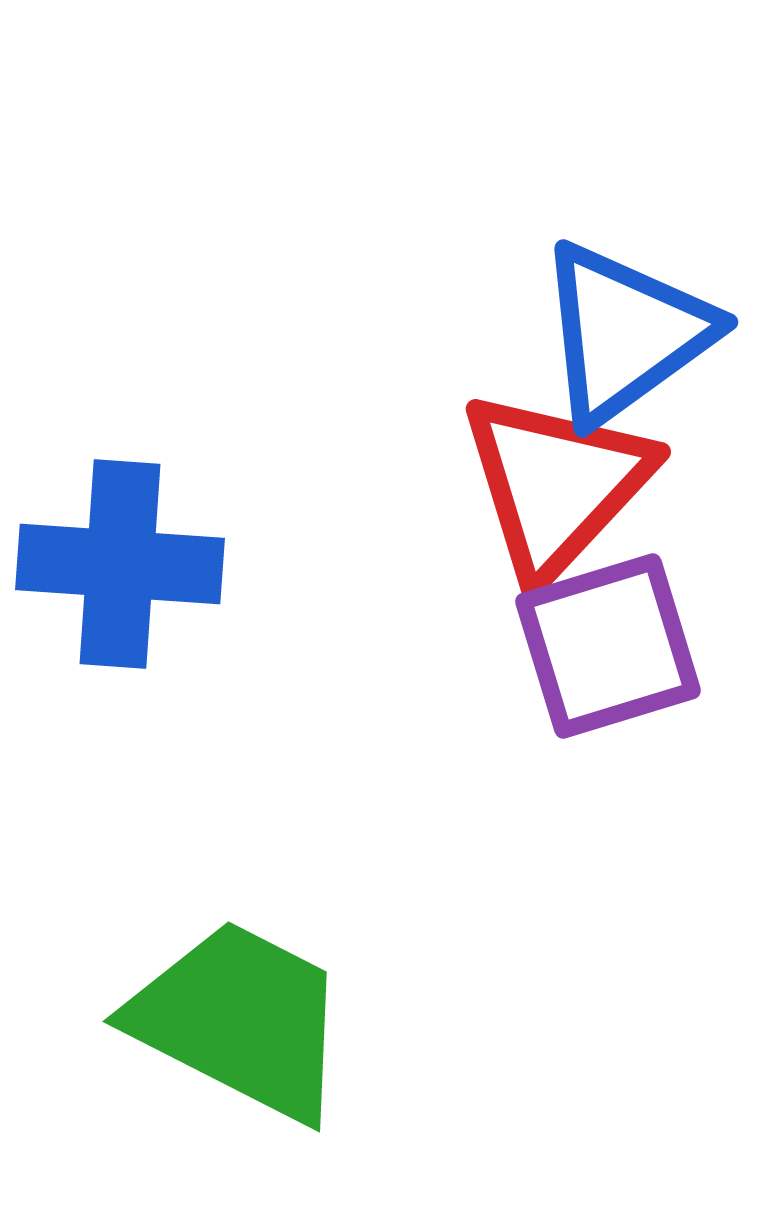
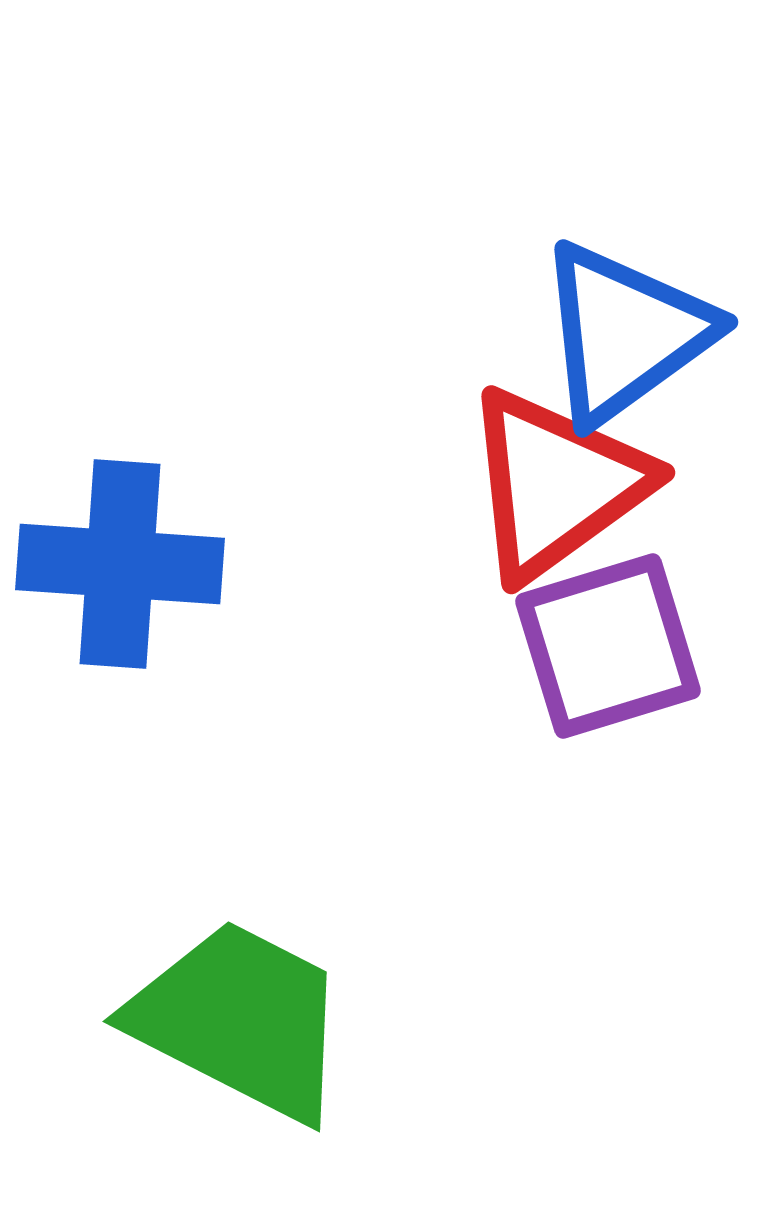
red triangle: rotated 11 degrees clockwise
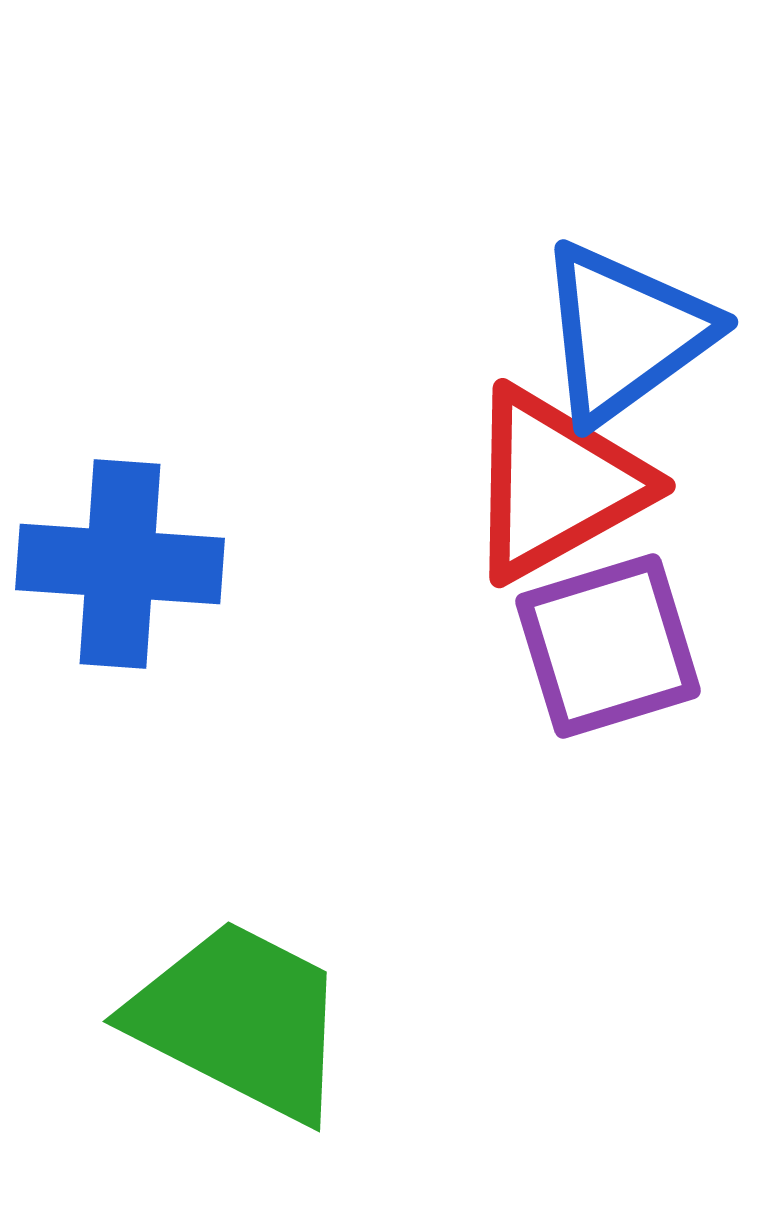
red triangle: rotated 7 degrees clockwise
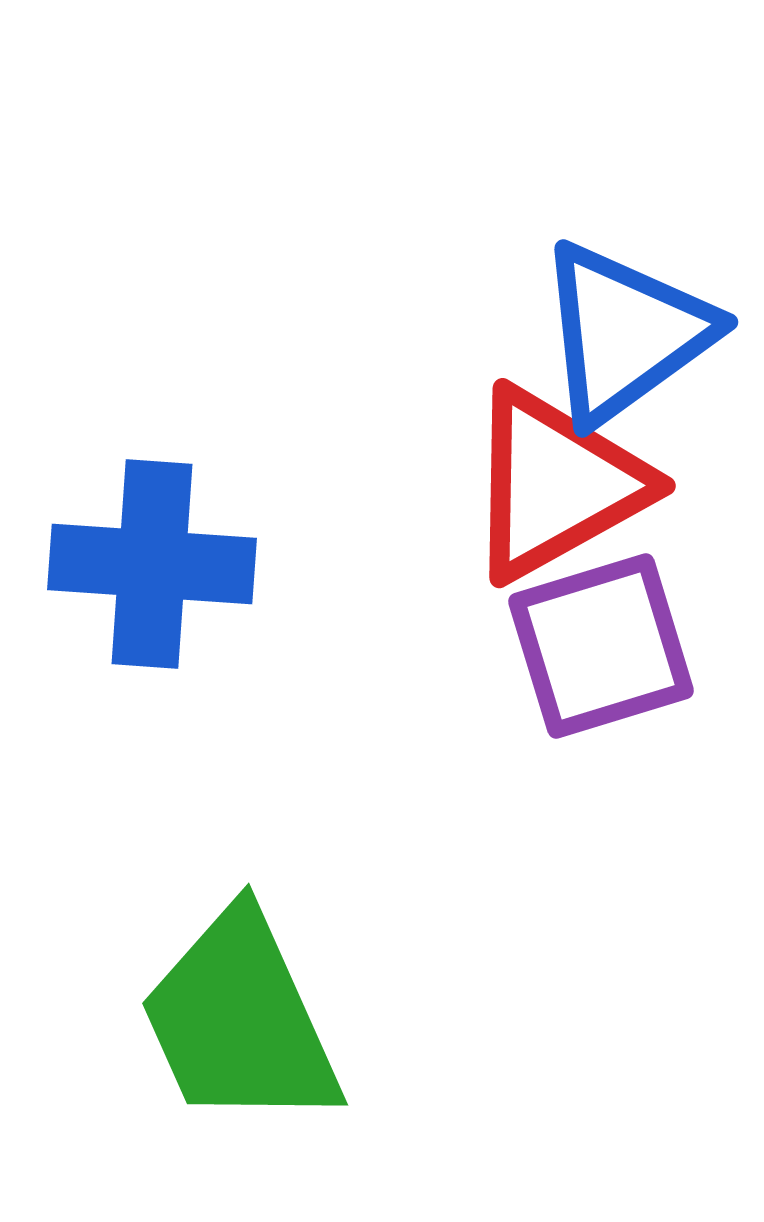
blue cross: moved 32 px right
purple square: moved 7 px left
green trapezoid: rotated 141 degrees counterclockwise
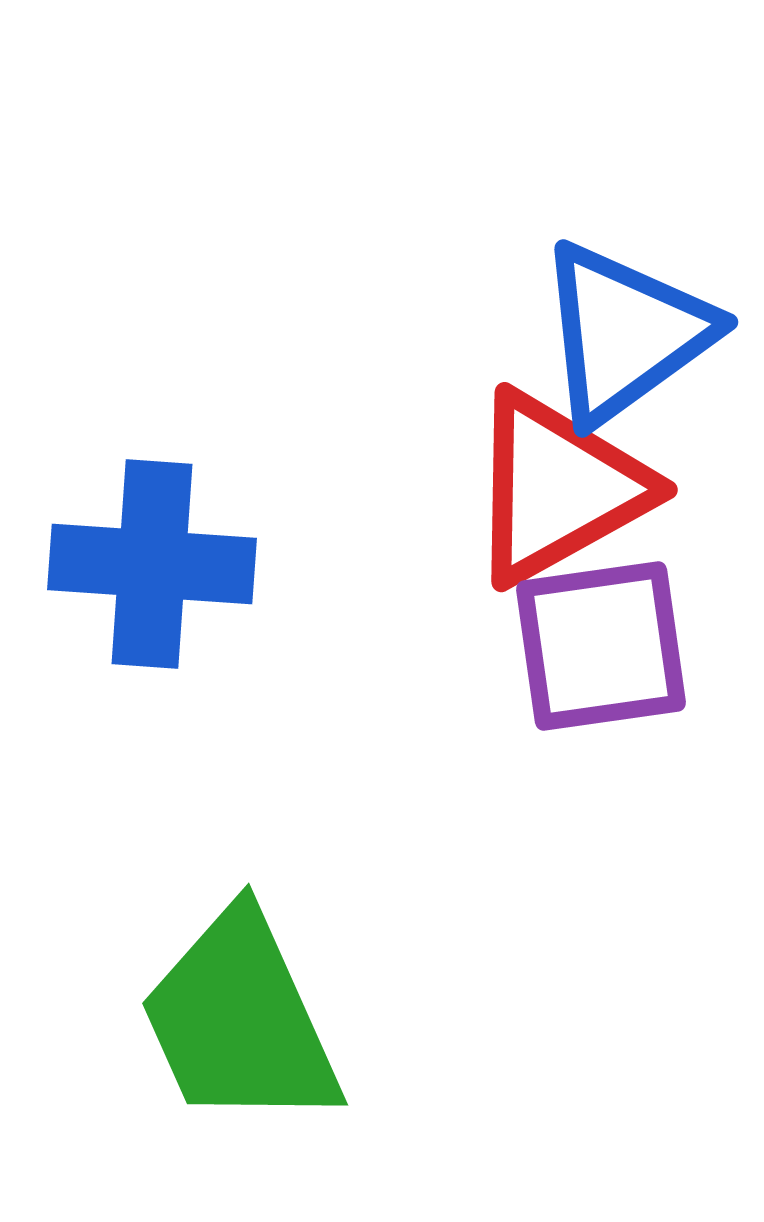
red triangle: moved 2 px right, 4 px down
purple square: rotated 9 degrees clockwise
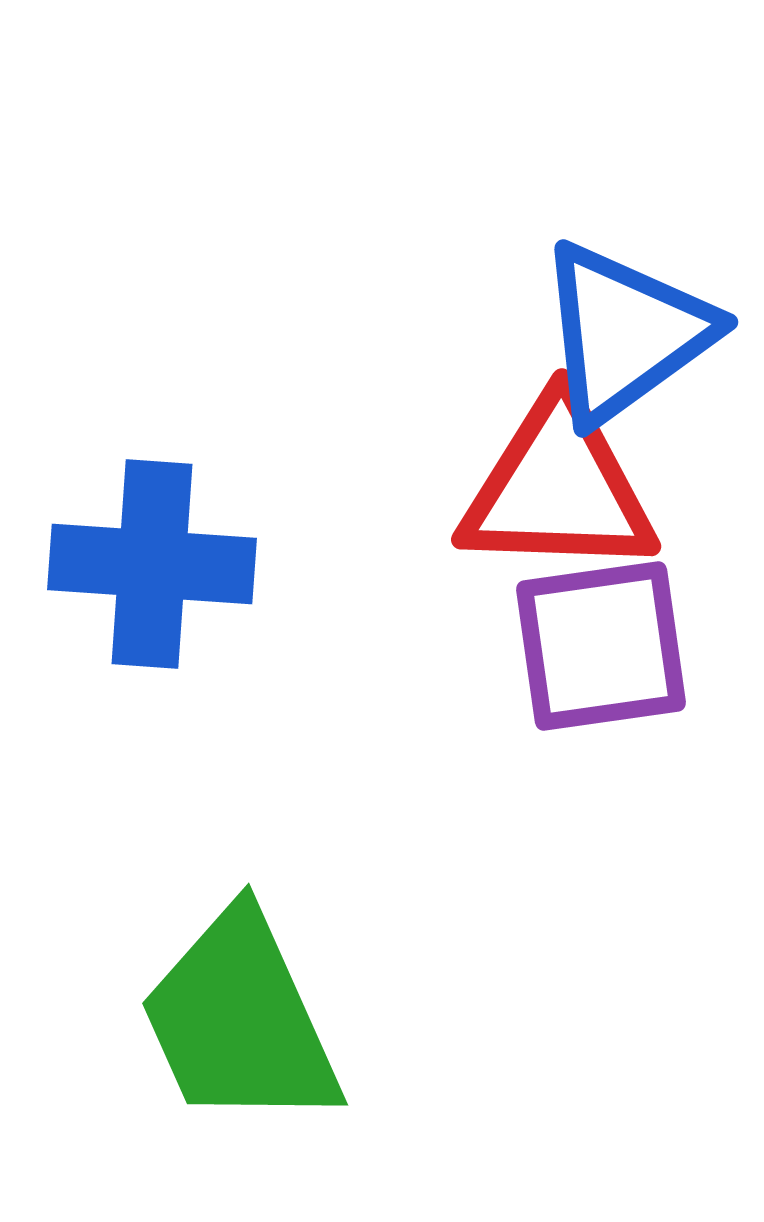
red triangle: rotated 31 degrees clockwise
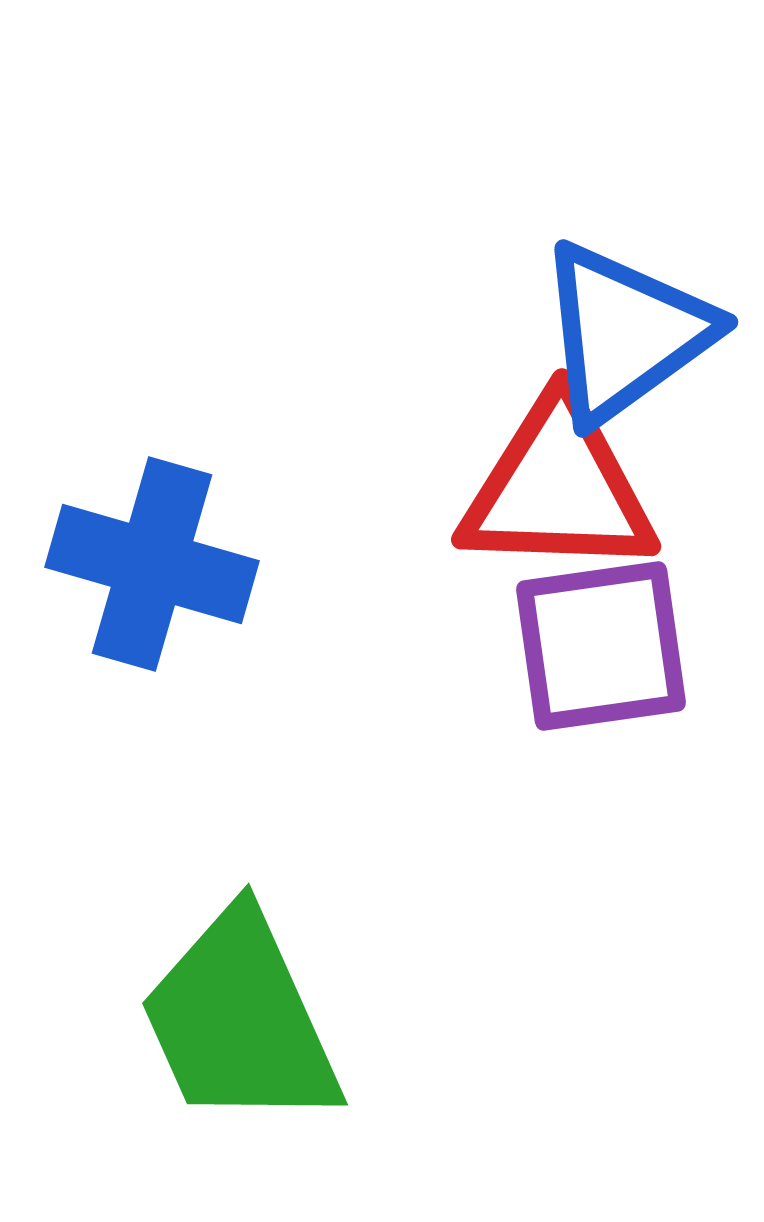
blue cross: rotated 12 degrees clockwise
